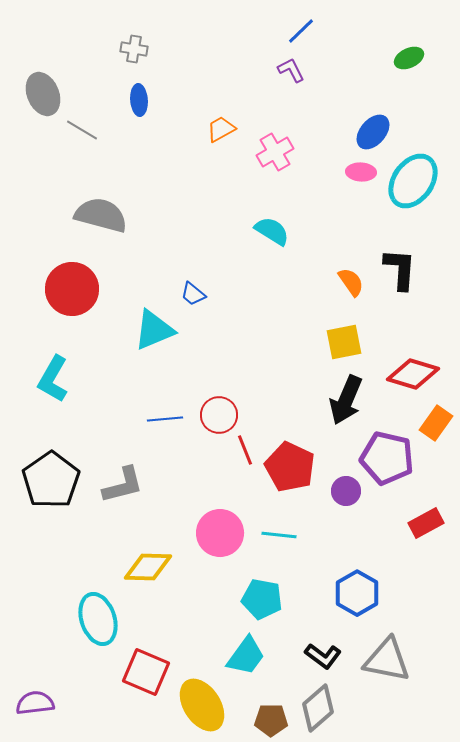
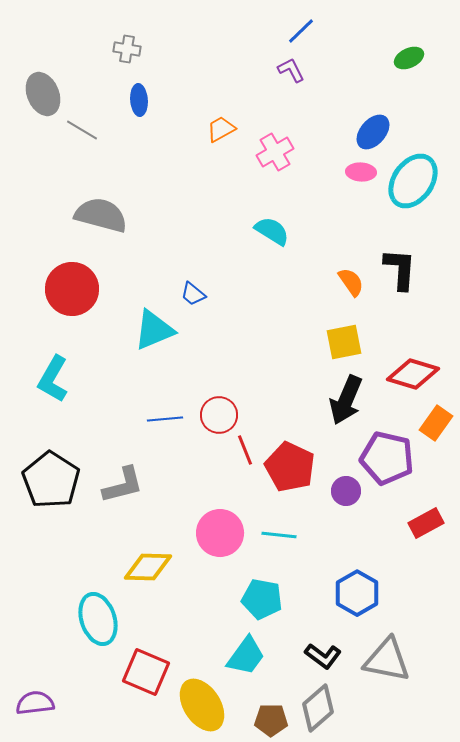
gray cross at (134, 49): moved 7 px left
black pentagon at (51, 480): rotated 4 degrees counterclockwise
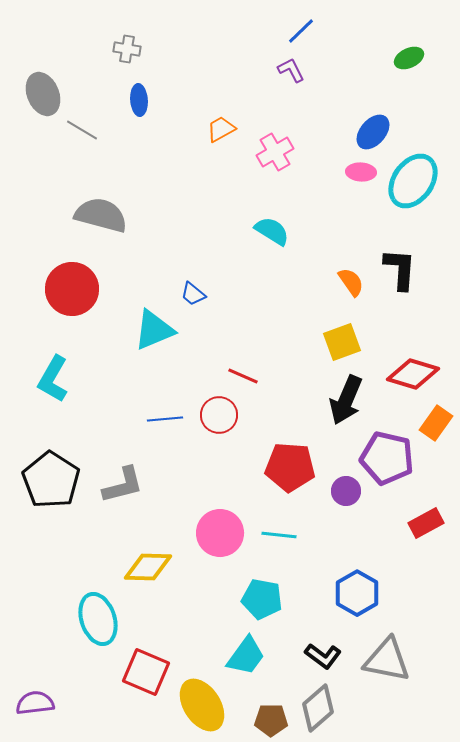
yellow square at (344, 342): moved 2 px left; rotated 9 degrees counterclockwise
red line at (245, 450): moved 2 px left, 74 px up; rotated 44 degrees counterclockwise
red pentagon at (290, 467): rotated 21 degrees counterclockwise
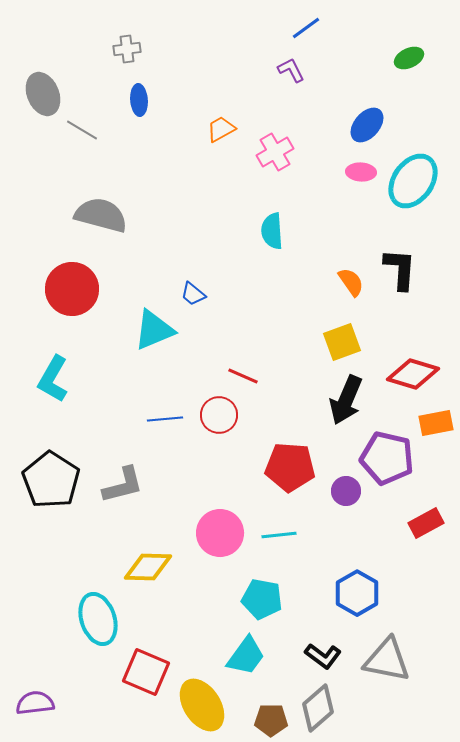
blue line at (301, 31): moved 5 px right, 3 px up; rotated 8 degrees clockwise
gray cross at (127, 49): rotated 16 degrees counterclockwise
blue ellipse at (373, 132): moved 6 px left, 7 px up
cyan semicircle at (272, 231): rotated 126 degrees counterclockwise
orange rectangle at (436, 423): rotated 44 degrees clockwise
cyan line at (279, 535): rotated 12 degrees counterclockwise
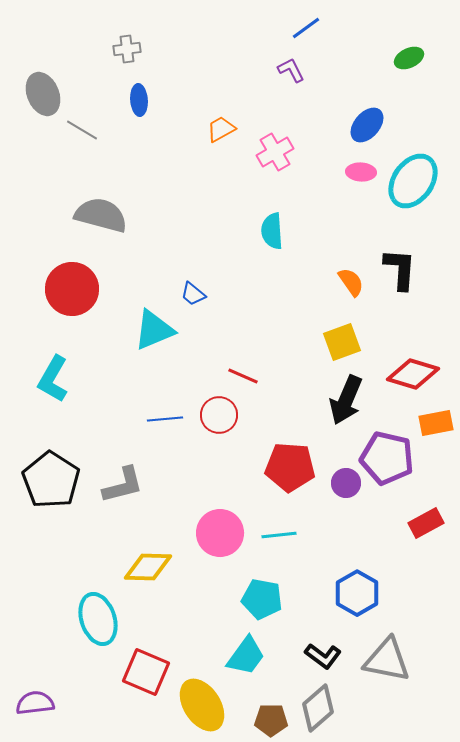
purple circle at (346, 491): moved 8 px up
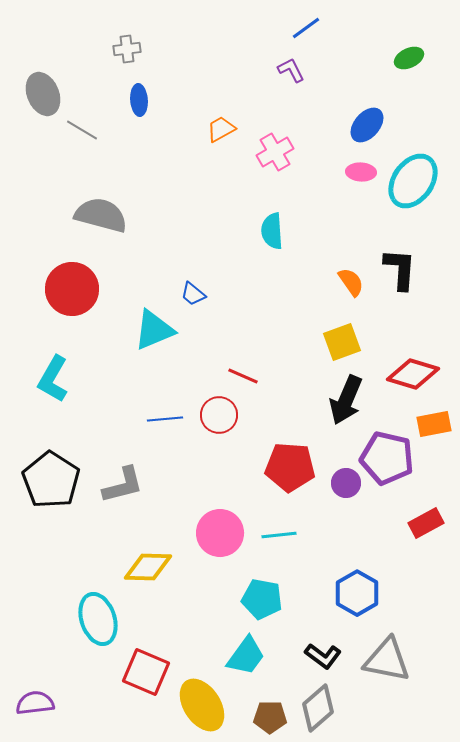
orange rectangle at (436, 423): moved 2 px left, 1 px down
brown pentagon at (271, 720): moved 1 px left, 3 px up
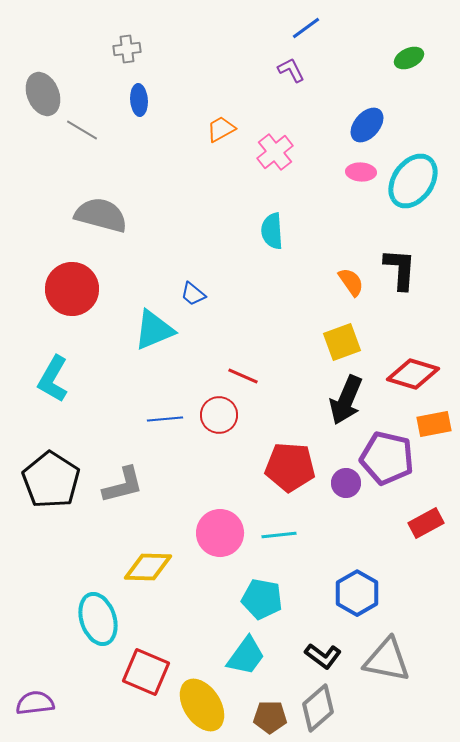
pink cross at (275, 152): rotated 9 degrees counterclockwise
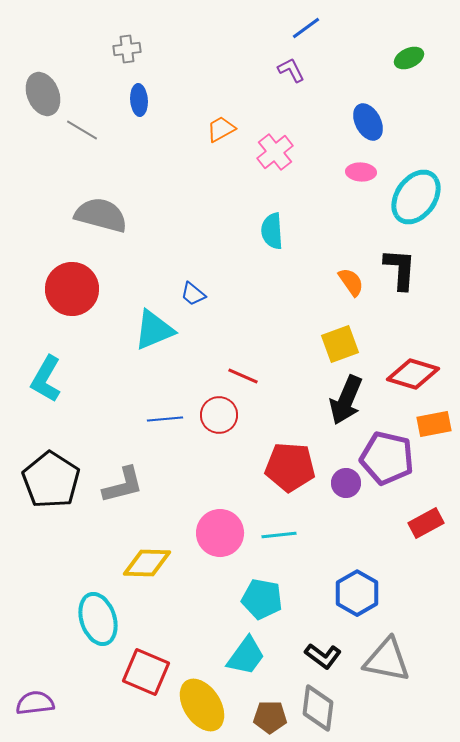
blue ellipse at (367, 125): moved 1 px right, 3 px up; rotated 69 degrees counterclockwise
cyan ellipse at (413, 181): moved 3 px right, 16 px down
yellow square at (342, 342): moved 2 px left, 2 px down
cyan L-shape at (53, 379): moved 7 px left
yellow diamond at (148, 567): moved 1 px left, 4 px up
gray diamond at (318, 708): rotated 42 degrees counterclockwise
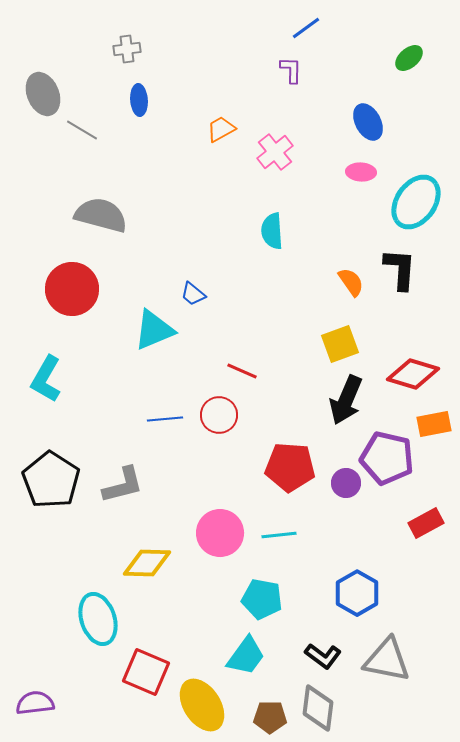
green ellipse at (409, 58): rotated 16 degrees counterclockwise
purple L-shape at (291, 70): rotated 28 degrees clockwise
cyan ellipse at (416, 197): moved 5 px down
red line at (243, 376): moved 1 px left, 5 px up
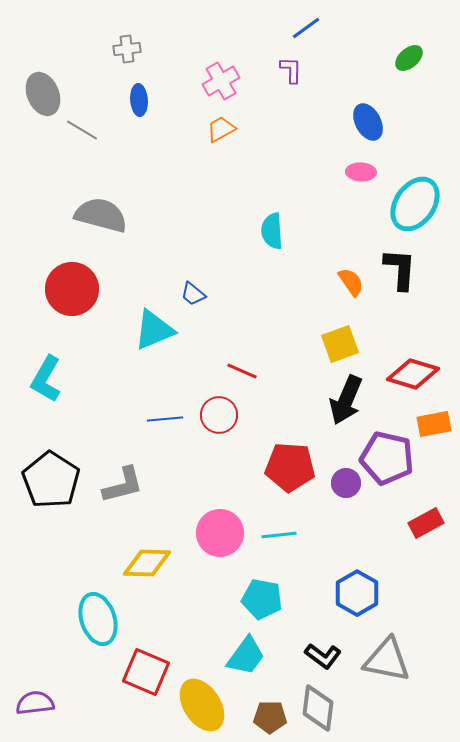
pink cross at (275, 152): moved 54 px left, 71 px up; rotated 9 degrees clockwise
cyan ellipse at (416, 202): moved 1 px left, 2 px down
